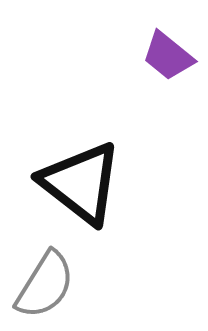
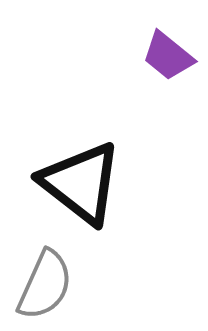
gray semicircle: rotated 8 degrees counterclockwise
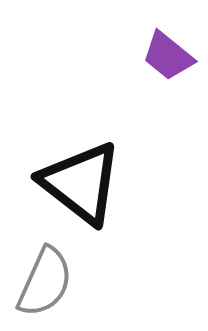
gray semicircle: moved 3 px up
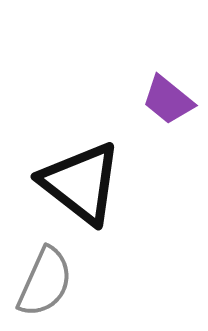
purple trapezoid: moved 44 px down
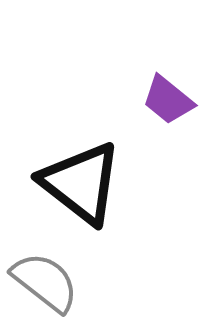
gray semicircle: rotated 76 degrees counterclockwise
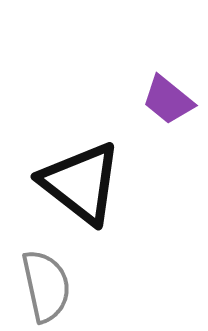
gray semicircle: moved 1 px right, 4 px down; rotated 40 degrees clockwise
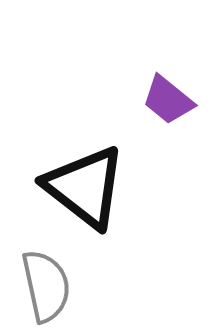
black triangle: moved 4 px right, 4 px down
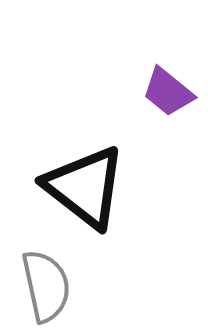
purple trapezoid: moved 8 px up
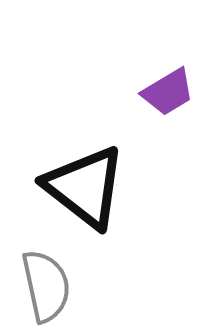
purple trapezoid: rotated 70 degrees counterclockwise
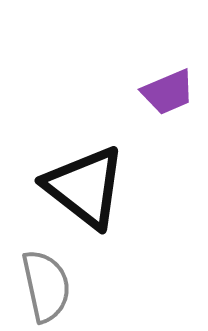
purple trapezoid: rotated 8 degrees clockwise
